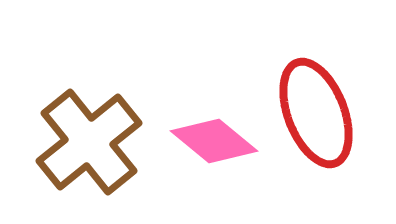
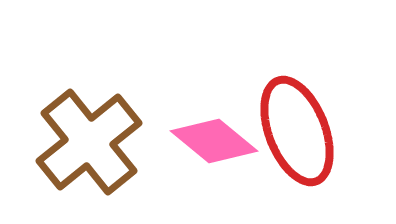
red ellipse: moved 19 px left, 18 px down
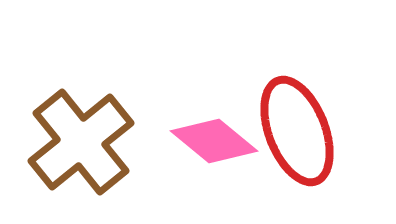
brown cross: moved 8 px left
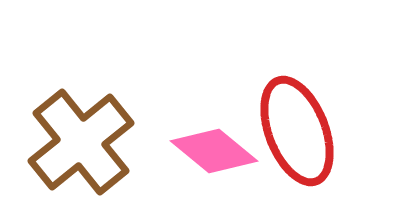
pink diamond: moved 10 px down
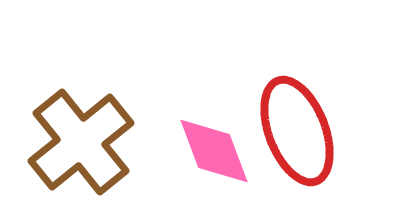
pink diamond: rotated 30 degrees clockwise
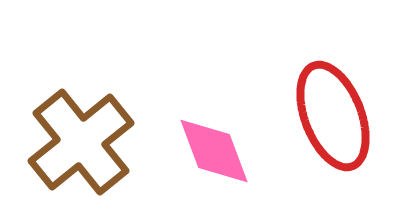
red ellipse: moved 36 px right, 15 px up
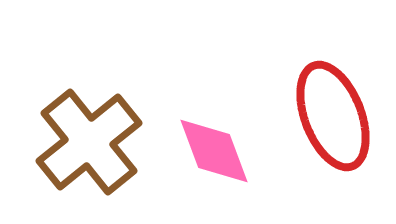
brown cross: moved 8 px right
